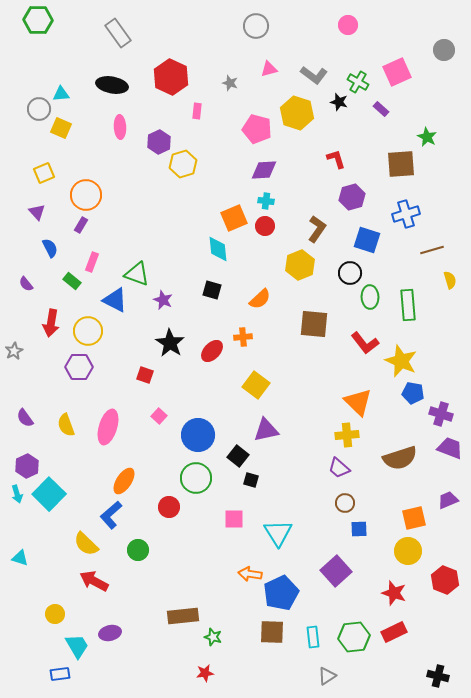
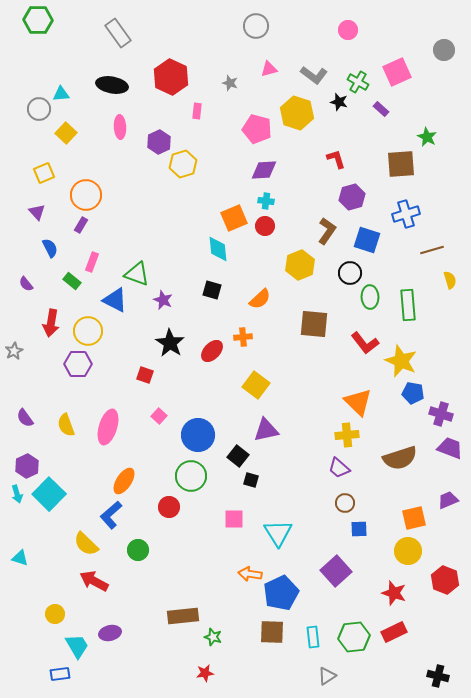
pink circle at (348, 25): moved 5 px down
yellow square at (61, 128): moved 5 px right, 5 px down; rotated 20 degrees clockwise
brown L-shape at (317, 229): moved 10 px right, 2 px down
purple hexagon at (79, 367): moved 1 px left, 3 px up
green circle at (196, 478): moved 5 px left, 2 px up
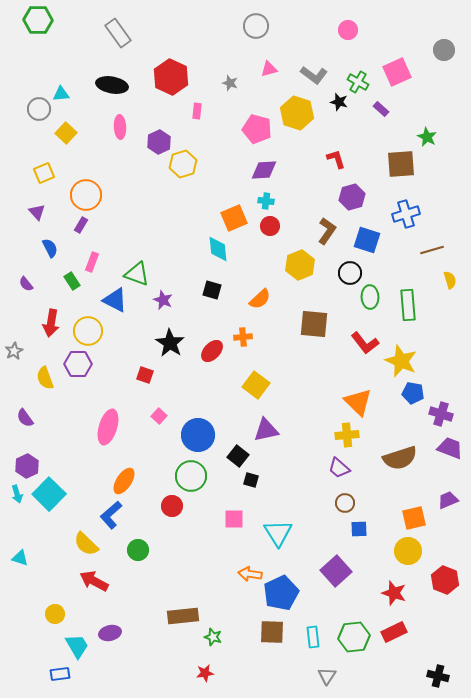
red circle at (265, 226): moved 5 px right
green rectangle at (72, 281): rotated 18 degrees clockwise
yellow semicircle at (66, 425): moved 21 px left, 47 px up
red circle at (169, 507): moved 3 px right, 1 px up
gray triangle at (327, 676): rotated 24 degrees counterclockwise
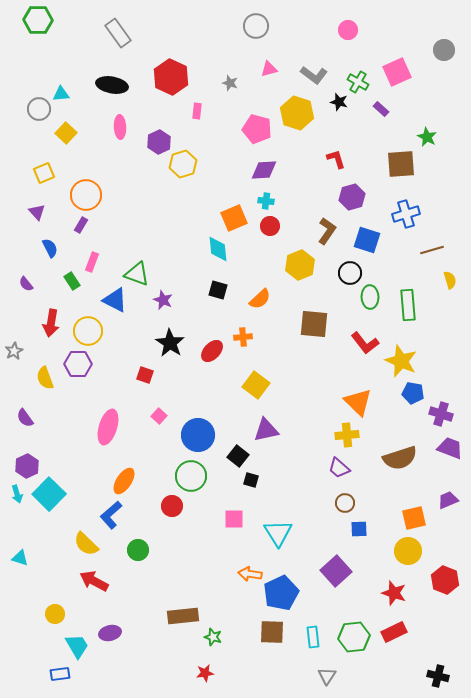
black square at (212, 290): moved 6 px right
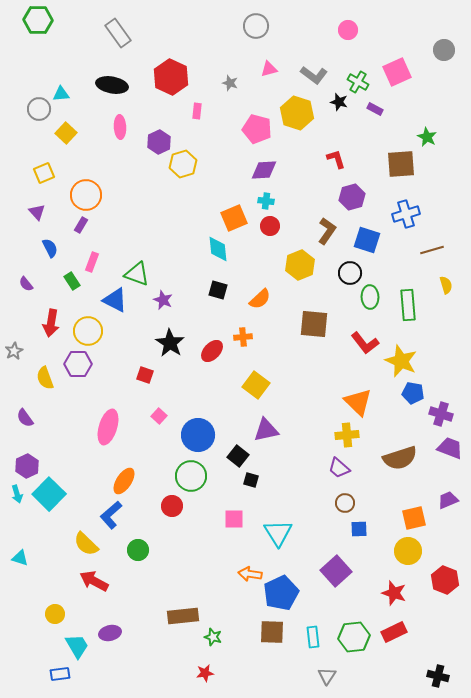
purple rectangle at (381, 109): moved 6 px left; rotated 14 degrees counterclockwise
yellow semicircle at (450, 280): moved 4 px left, 5 px down
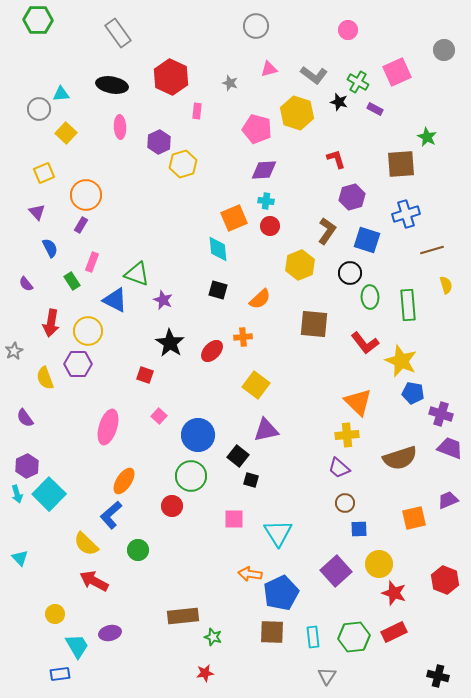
yellow circle at (408, 551): moved 29 px left, 13 px down
cyan triangle at (20, 558): rotated 30 degrees clockwise
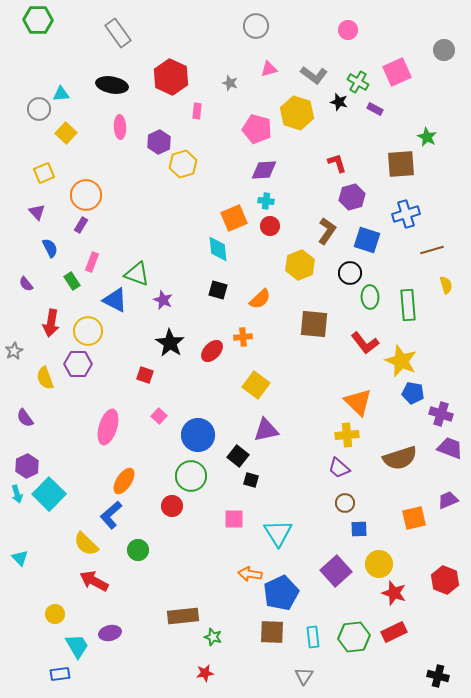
red L-shape at (336, 159): moved 1 px right, 4 px down
gray triangle at (327, 676): moved 23 px left
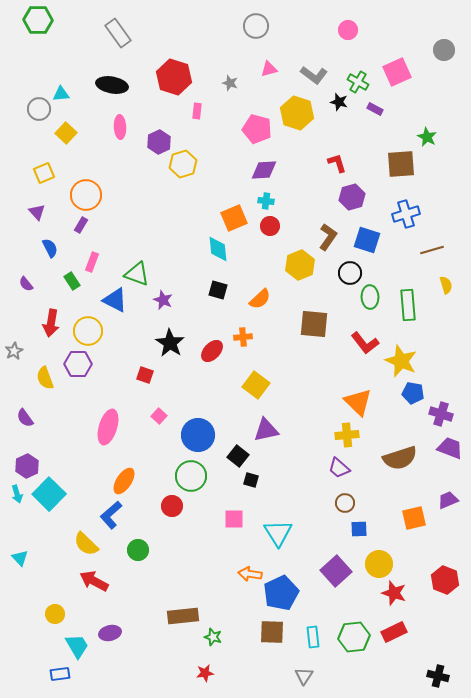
red hexagon at (171, 77): moved 3 px right; rotated 8 degrees counterclockwise
brown L-shape at (327, 231): moved 1 px right, 6 px down
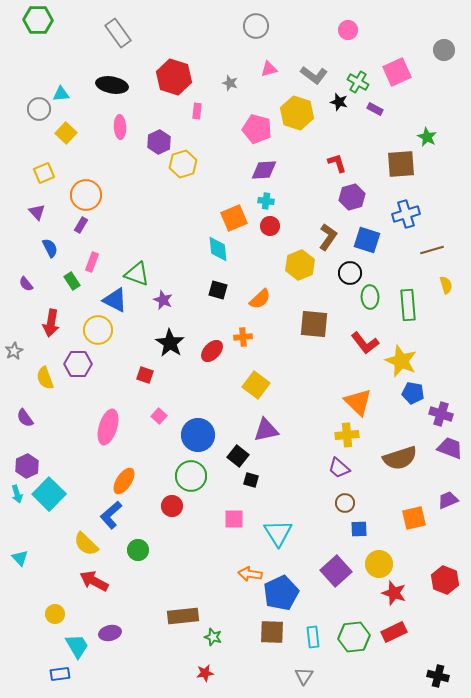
yellow circle at (88, 331): moved 10 px right, 1 px up
